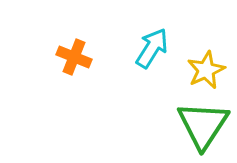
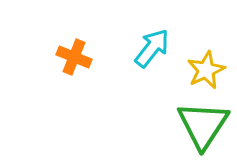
cyan arrow: rotated 6 degrees clockwise
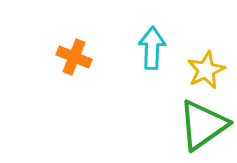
cyan arrow: rotated 36 degrees counterclockwise
green triangle: rotated 22 degrees clockwise
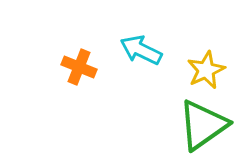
cyan arrow: moved 11 px left, 2 px down; rotated 66 degrees counterclockwise
orange cross: moved 5 px right, 10 px down
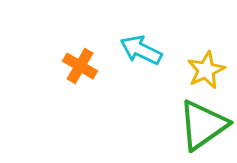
orange cross: moved 1 px right, 1 px up; rotated 8 degrees clockwise
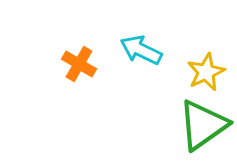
orange cross: moved 1 px left, 2 px up
yellow star: moved 2 px down
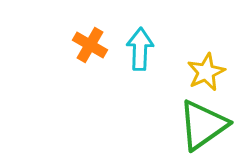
cyan arrow: moved 1 px left, 1 px up; rotated 66 degrees clockwise
orange cross: moved 11 px right, 19 px up
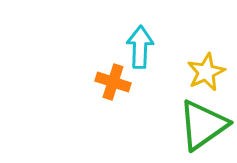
orange cross: moved 23 px right, 37 px down; rotated 12 degrees counterclockwise
cyan arrow: moved 2 px up
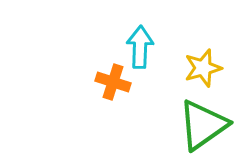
yellow star: moved 3 px left, 4 px up; rotated 9 degrees clockwise
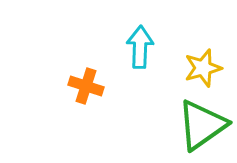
orange cross: moved 27 px left, 4 px down
green triangle: moved 1 px left
